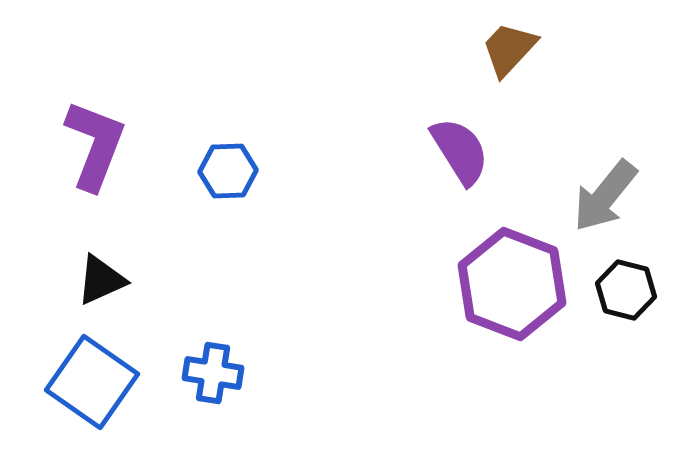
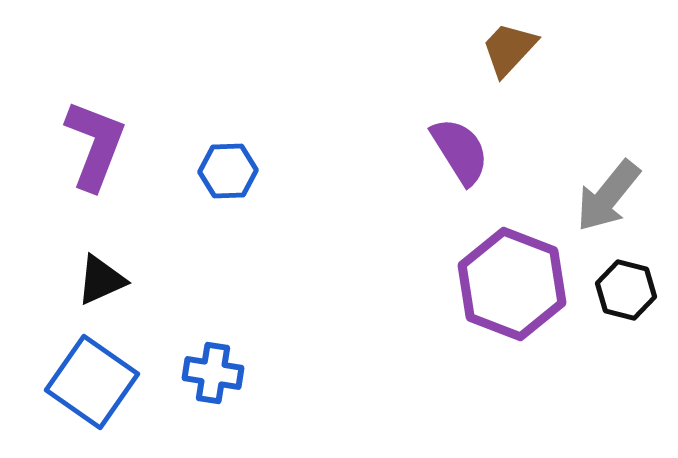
gray arrow: moved 3 px right
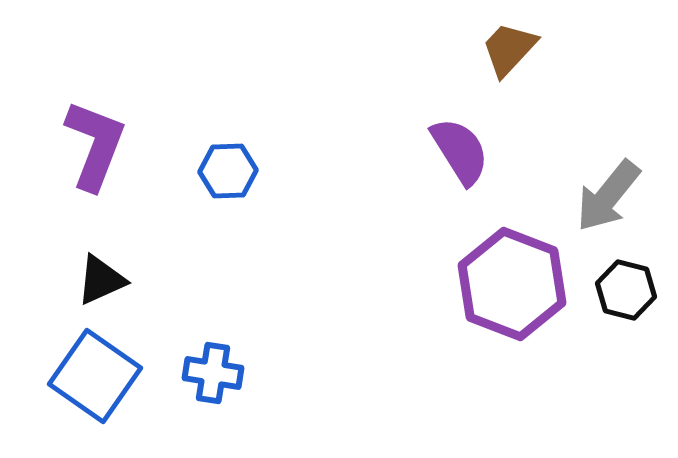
blue square: moved 3 px right, 6 px up
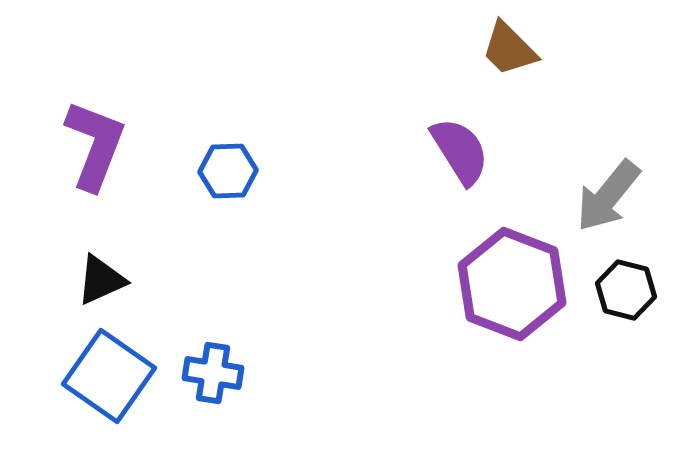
brown trapezoid: rotated 88 degrees counterclockwise
blue square: moved 14 px right
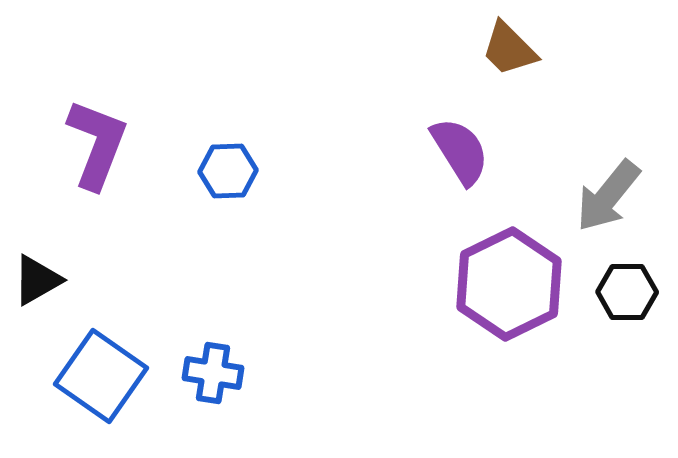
purple L-shape: moved 2 px right, 1 px up
black triangle: moved 64 px left; rotated 6 degrees counterclockwise
purple hexagon: moved 3 px left; rotated 13 degrees clockwise
black hexagon: moved 1 px right, 2 px down; rotated 14 degrees counterclockwise
blue square: moved 8 px left
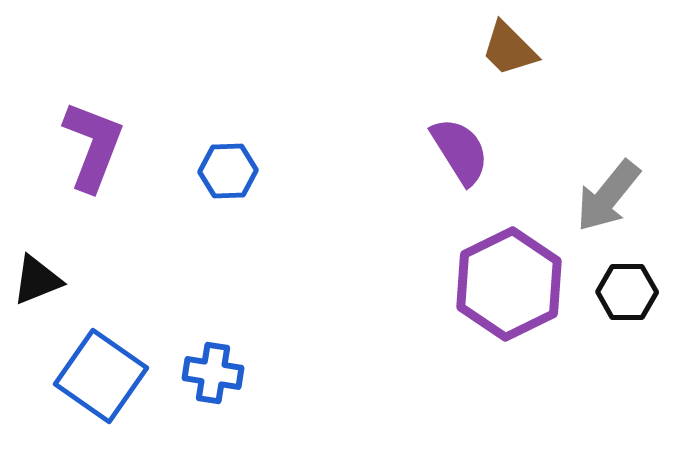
purple L-shape: moved 4 px left, 2 px down
black triangle: rotated 8 degrees clockwise
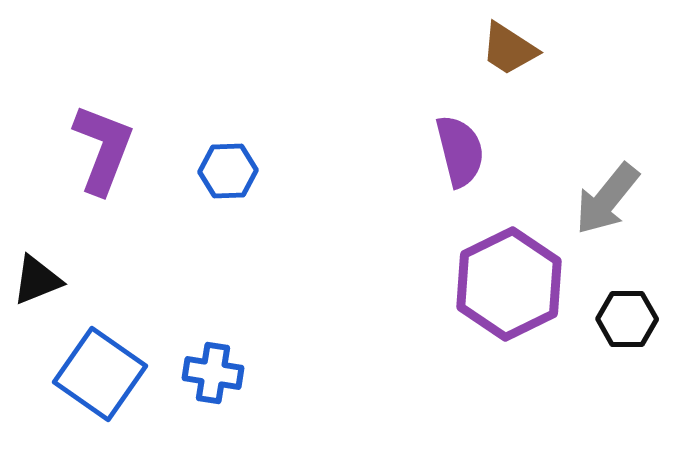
brown trapezoid: rotated 12 degrees counterclockwise
purple L-shape: moved 10 px right, 3 px down
purple semicircle: rotated 18 degrees clockwise
gray arrow: moved 1 px left, 3 px down
black hexagon: moved 27 px down
blue square: moved 1 px left, 2 px up
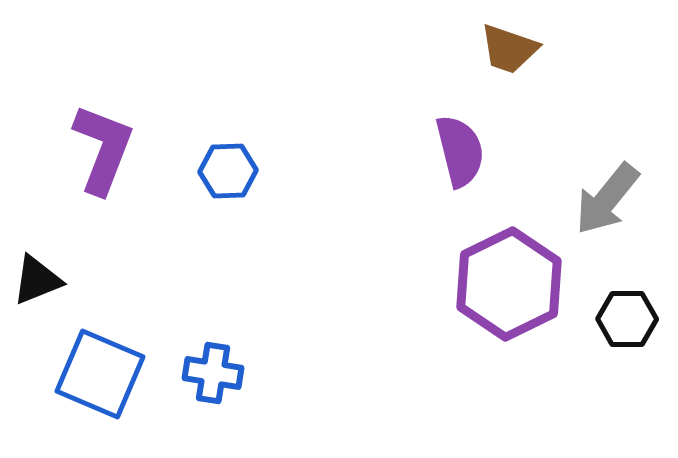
brown trapezoid: rotated 14 degrees counterclockwise
blue square: rotated 12 degrees counterclockwise
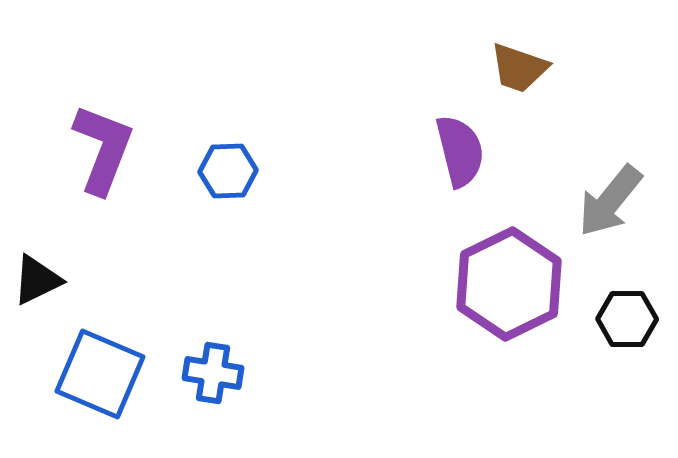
brown trapezoid: moved 10 px right, 19 px down
gray arrow: moved 3 px right, 2 px down
black triangle: rotated 4 degrees counterclockwise
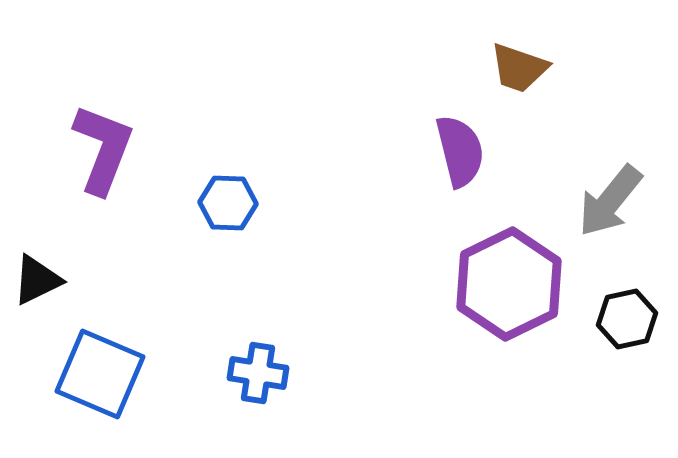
blue hexagon: moved 32 px down; rotated 4 degrees clockwise
black hexagon: rotated 12 degrees counterclockwise
blue cross: moved 45 px right
